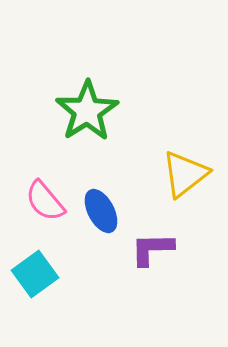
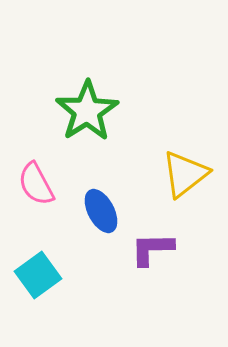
pink semicircle: moved 9 px left, 17 px up; rotated 12 degrees clockwise
cyan square: moved 3 px right, 1 px down
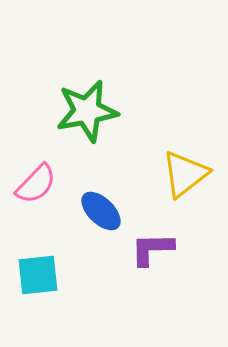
green star: rotated 22 degrees clockwise
pink semicircle: rotated 108 degrees counterclockwise
blue ellipse: rotated 18 degrees counterclockwise
cyan square: rotated 30 degrees clockwise
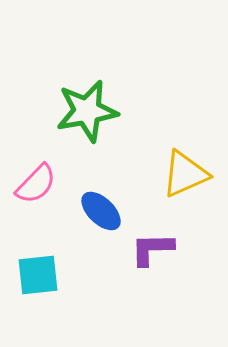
yellow triangle: rotated 14 degrees clockwise
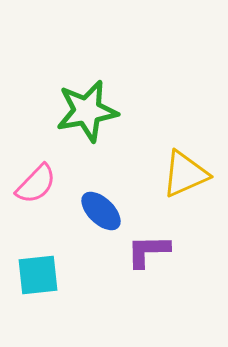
purple L-shape: moved 4 px left, 2 px down
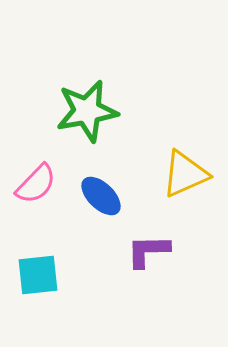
blue ellipse: moved 15 px up
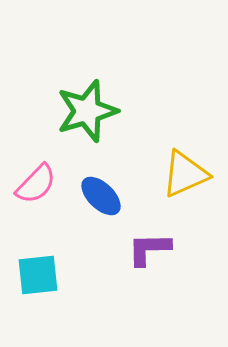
green star: rotated 6 degrees counterclockwise
purple L-shape: moved 1 px right, 2 px up
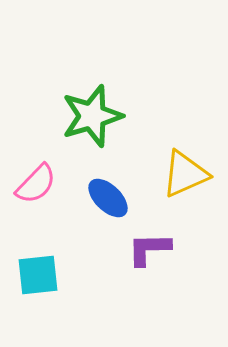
green star: moved 5 px right, 5 px down
blue ellipse: moved 7 px right, 2 px down
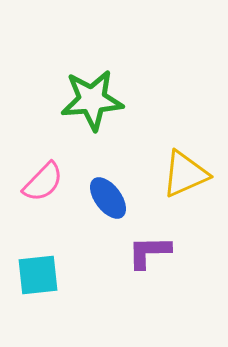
green star: moved 16 px up; rotated 12 degrees clockwise
pink semicircle: moved 7 px right, 2 px up
blue ellipse: rotated 9 degrees clockwise
purple L-shape: moved 3 px down
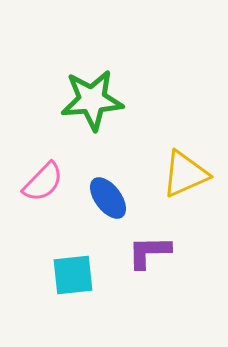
cyan square: moved 35 px right
